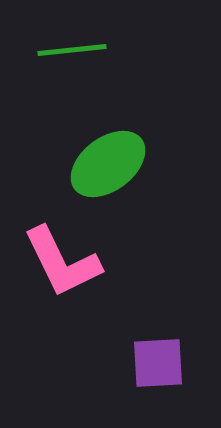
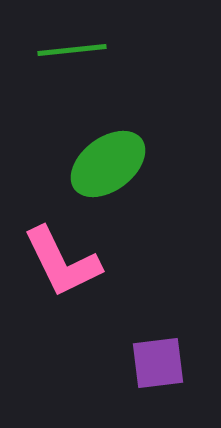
purple square: rotated 4 degrees counterclockwise
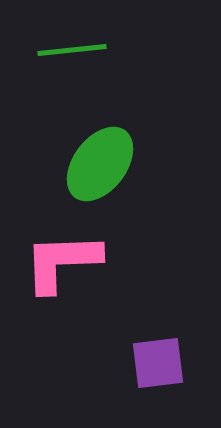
green ellipse: moved 8 px left; rotated 16 degrees counterclockwise
pink L-shape: rotated 114 degrees clockwise
